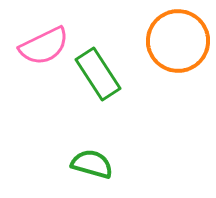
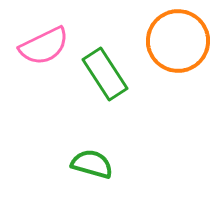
green rectangle: moved 7 px right
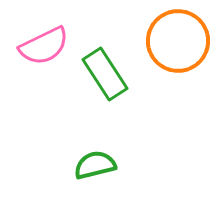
green semicircle: moved 3 px right, 1 px down; rotated 30 degrees counterclockwise
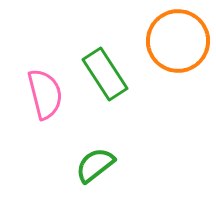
pink semicircle: moved 1 px right, 48 px down; rotated 78 degrees counterclockwise
green semicircle: rotated 24 degrees counterclockwise
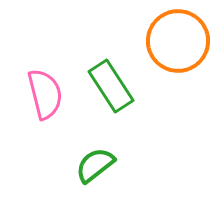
green rectangle: moved 6 px right, 12 px down
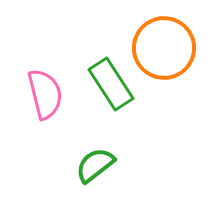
orange circle: moved 14 px left, 7 px down
green rectangle: moved 2 px up
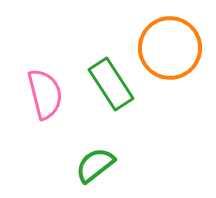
orange circle: moved 6 px right
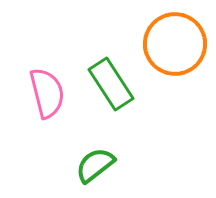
orange circle: moved 5 px right, 4 px up
pink semicircle: moved 2 px right, 1 px up
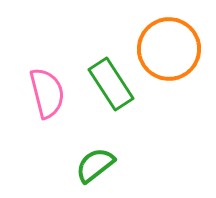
orange circle: moved 6 px left, 5 px down
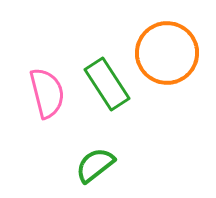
orange circle: moved 2 px left, 4 px down
green rectangle: moved 4 px left
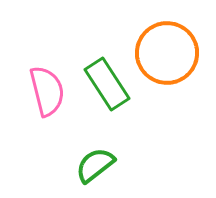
pink semicircle: moved 2 px up
